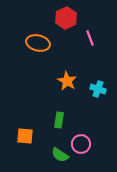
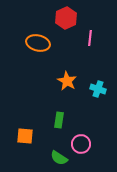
pink line: rotated 28 degrees clockwise
green semicircle: moved 1 px left, 3 px down
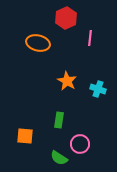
pink circle: moved 1 px left
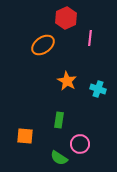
orange ellipse: moved 5 px right, 2 px down; rotated 50 degrees counterclockwise
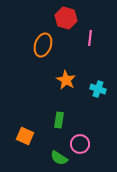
red hexagon: rotated 20 degrees counterclockwise
orange ellipse: rotated 35 degrees counterclockwise
orange star: moved 1 px left, 1 px up
orange square: rotated 18 degrees clockwise
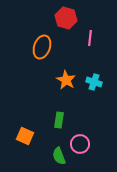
orange ellipse: moved 1 px left, 2 px down
cyan cross: moved 4 px left, 7 px up
green semicircle: moved 2 px up; rotated 36 degrees clockwise
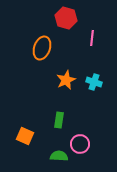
pink line: moved 2 px right
orange ellipse: moved 1 px down
orange star: rotated 18 degrees clockwise
green semicircle: rotated 114 degrees clockwise
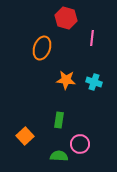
orange star: rotated 30 degrees clockwise
orange square: rotated 24 degrees clockwise
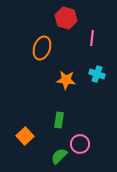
cyan cross: moved 3 px right, 8 px up
green semicircle: rotated 48 degrees counterclockwise
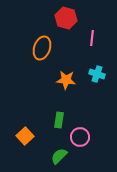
pink circle: moved 7 px up
